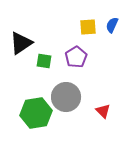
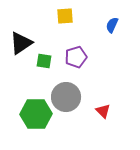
yellow square: moved 23 px left, 11 px up
purple pentagon: rotated 15 degrees clockwise
green hexagon: moved 1 px down; rotated 8 degrees clockwise
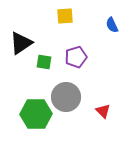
blue semicircle: rotated 49 degrees counterclockwise
green square: moved 1 px down
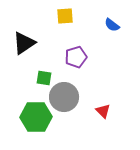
blue semicircle: rotated 28 degrees counterclockwise
black triangle: moved 3 px right
green square: moved 16 px down
gray circle: moved 2 px left
green hexagon: moved 3 px down
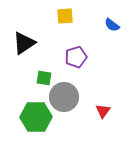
red triangle: rotated 21 degrees clockwise
